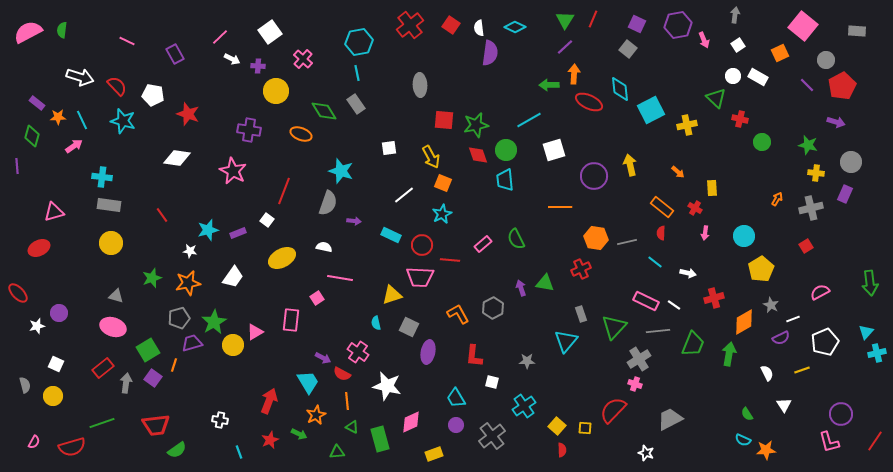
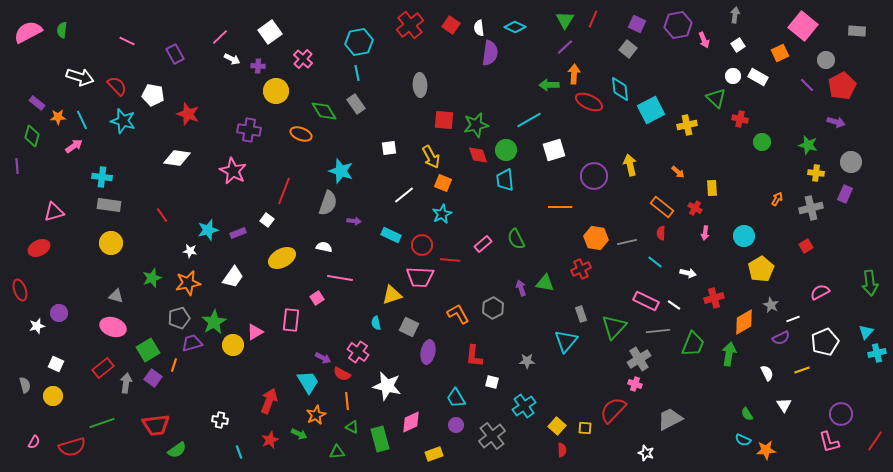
red ellipse at (18, 293): moved 2 px right, 3 px up; rotated 25 degrees clockwise
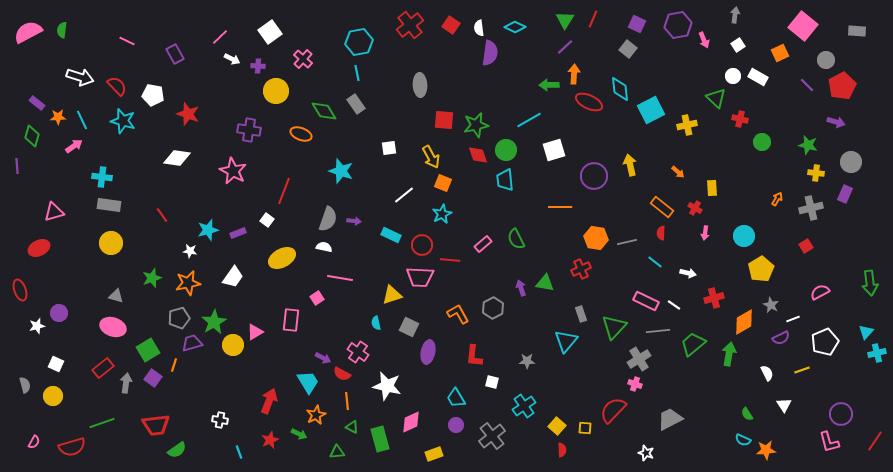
gray semicircle at (328, 203): moved 16 px down
green trapezoid at (693, 344): rotated 152 degrees counterclockwise
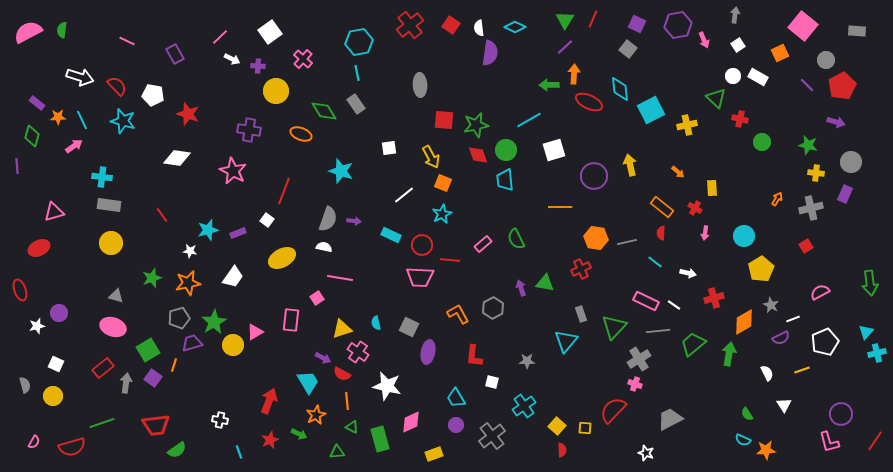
yellow triangle at (392, 295): moved 50 px left, 34 px down
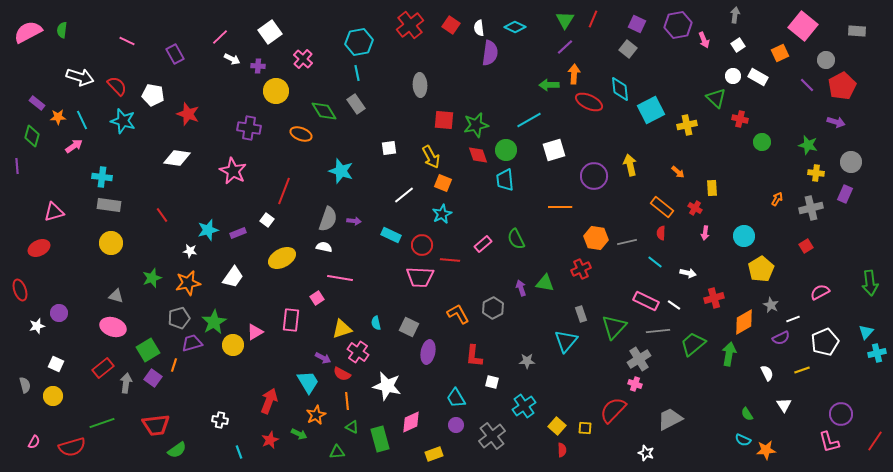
purple cross at (249, 130): moved 2 px up
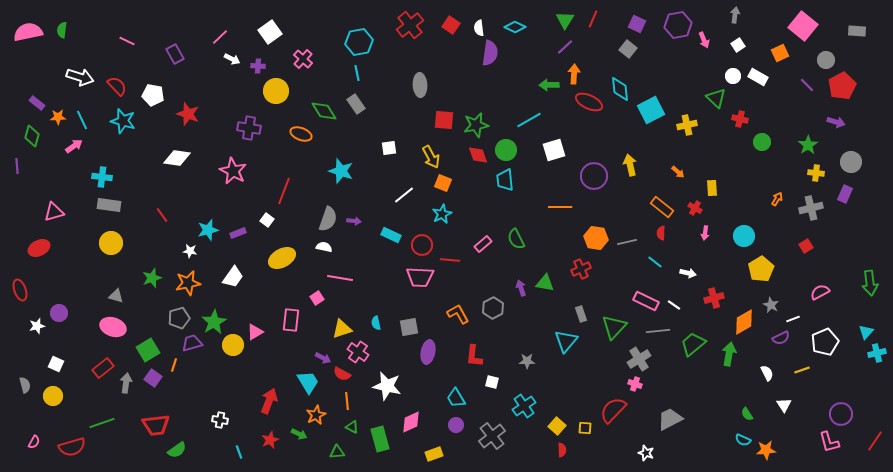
pink semicircle at (28, 32): rotated 16 degrees clockwise
green star at (808, 145): rotated 24 degrees clockwise
gray square at (409, 327): rotated 36 degrees counterclockwise
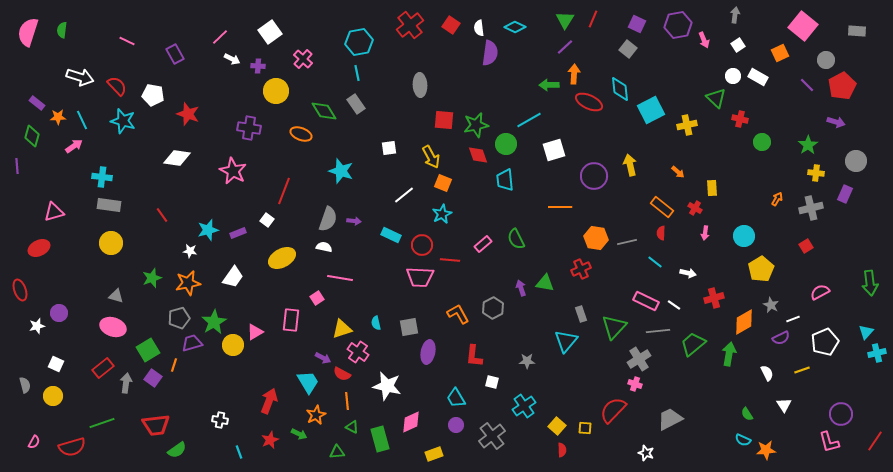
pink semicircle at (28, 32): rotated 60 degrees counterclockwise
green circle at (506, 150): moved 6 px up
gray circle at (851, 162): moved 5 px right, 1 px up
